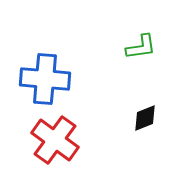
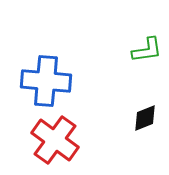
green L-shape: moved 6 px right, 3 px down
blue cross: moved 1 px right, 2 px down
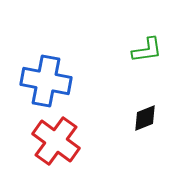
blue cross: rotated 6 degrees clockwise
red cross: moved 1 px right, 1 px down
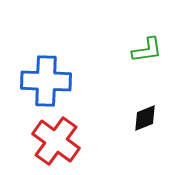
blue cross: rotated 9 degrees counterclockwise
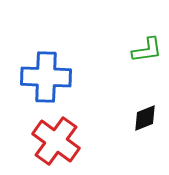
blue cross: moved 4 px up
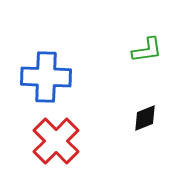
red cross: rotated 9 degrees clockwise
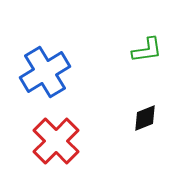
blue cross: moved 1 px left, 5 px up; rotated 33 degrees counterclockwise
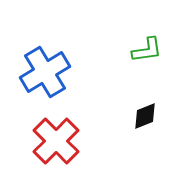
black diamond: moved 2 px up
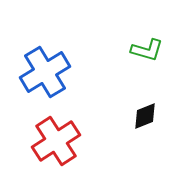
green L-shape: rotated 24 degrees clockwise
red cross: rotated 12 degrees clockwise
